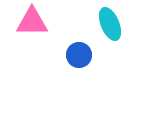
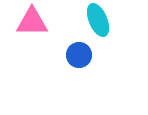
cyan ellipse: moved 12 px left, 4 px up
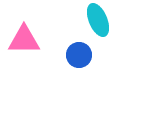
pink triangle: moved 8 px left, 18 px down
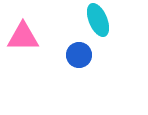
pink triangle: moved 1 px left, 3 px up
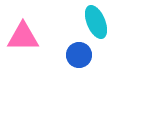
cyan ellipse: moved 2 px left, 2 px down
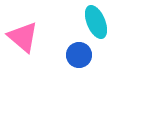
pink triangle: rotated 40 degrees clockwise
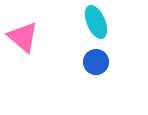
blue circle: moved 17 px right, 7 px down
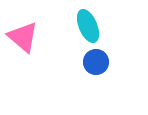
cyan ellipse: moved 8 px left, 4 px down
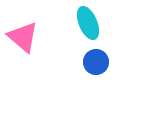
cyan ellipse: moved 3 px up
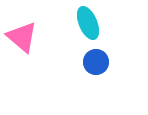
pink triangle: moved 1 px left
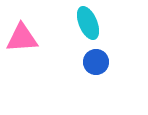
pink triangle: moved 1 px down; rotated 44 degrees counterclockwise
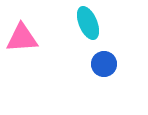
blue circle: moved 8 px right, 2 px down
